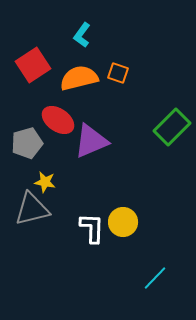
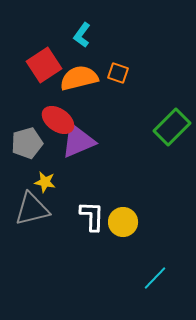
red square: moved 11 px right
purple triangle: moved 13 px left
white L-shape: moved 12 px up
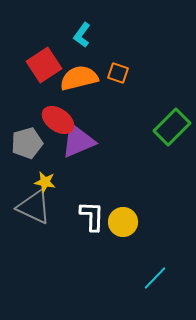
gray triangle: moved 2 px right, 2 px up; rotated 39 degrees clockwise
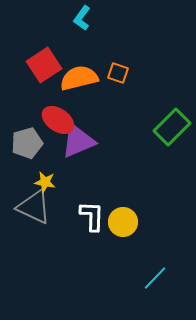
cyan L-shape: moved 17 px up
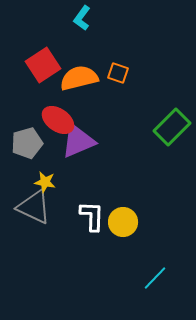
red square: moved 1 px left
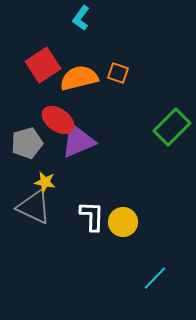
cyan L-shape: moved 1 px left
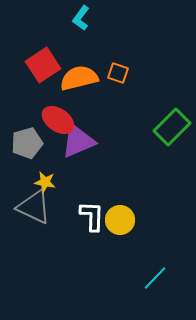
yellow circle: moved 3 px left, 2 px up
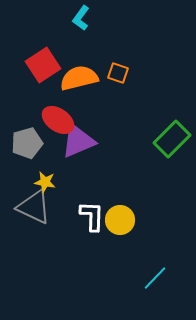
green rectangle: moved 12 px down
